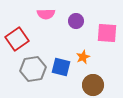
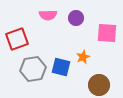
pink semicircle: moved 2 px right, 1 px down
purple circle: moved 3 px up
red square: rotated 15 degrees clockwise
brown circle: moved 6 px right
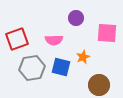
pink semicircle: moved 6 px right, 25 px down
gray hexagon: moved 1 px left, 1 px up
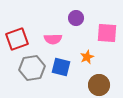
pink semicircle: moved 1 px left, 1 px up
orange star: moved 4 px right
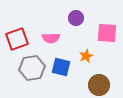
pink semicircle: moved 2 px left, 1 px up
orange star: moved 1 px left, 1 px up
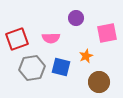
pink square: rotated 15 degrees counterclockwise
brown circle: moved 3 px up
